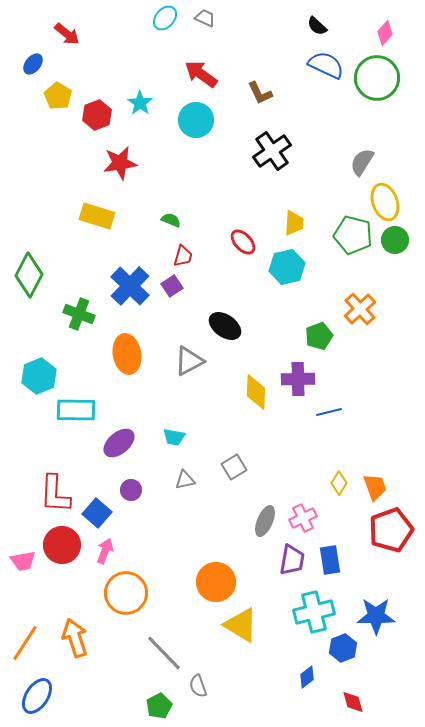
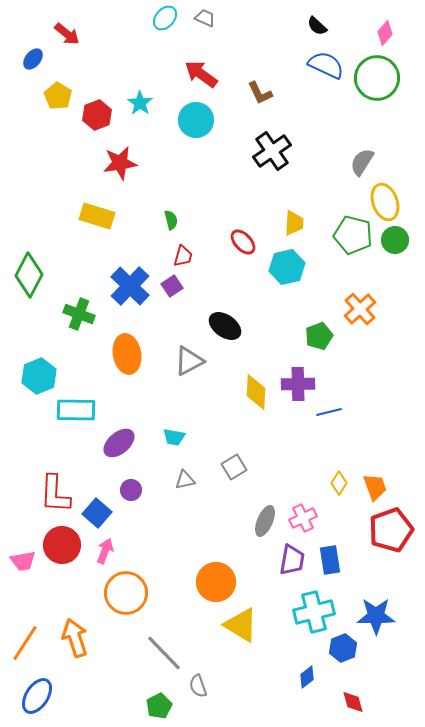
blue ellipse at (33, 64): moved 5 px up
green semicircle at (171, 220): rotated 54 degrees clockwise
purple cross at (298, 379): moved 5 px down
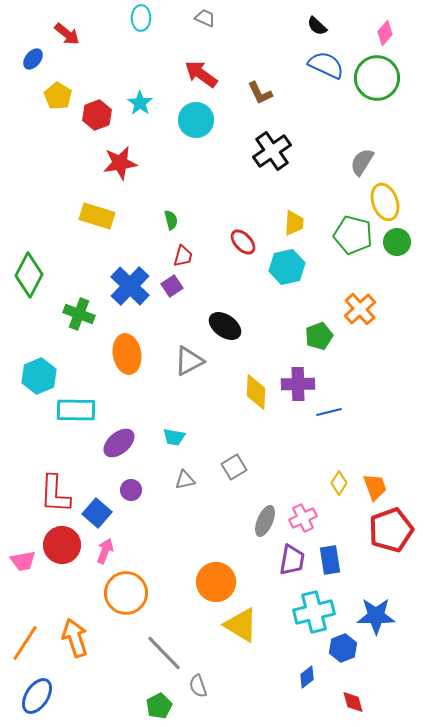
cyan ellipse at (165, 18): moved 24 px left; rotated 40 degrees counterclockwise
green circle at (395, 240): moved 2 px right, 2 px down
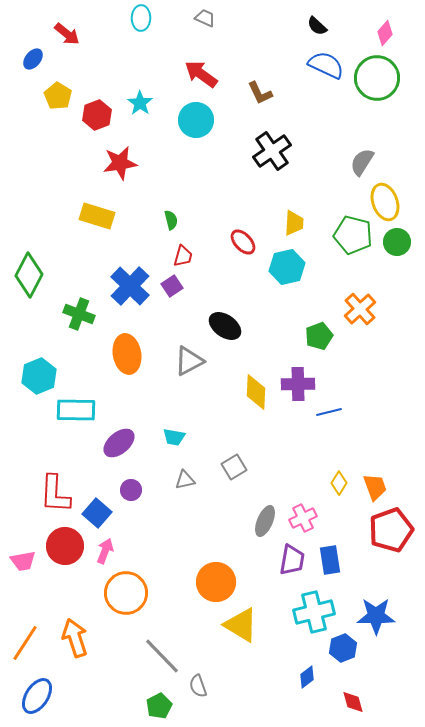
red circle at (62, 545): moved 3 px right, 1 px down
gray line at (164, 653): moved 2 px left, 3 px down
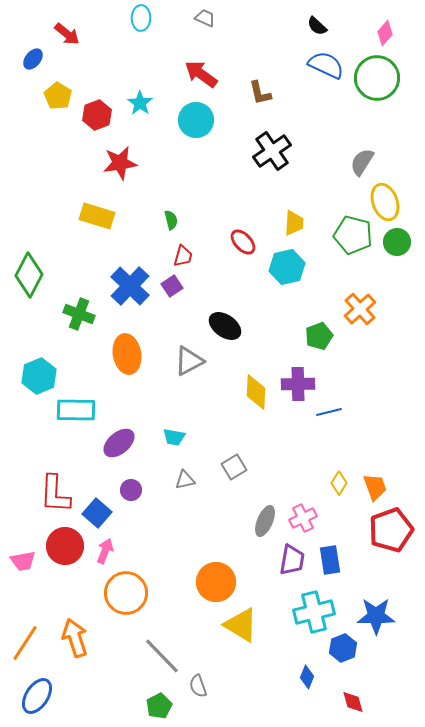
brown L-shape at (260, 93): rotated 12 degrees clockwise
blue diamond at (307, 677): rotated 30 degrees counterclockwise
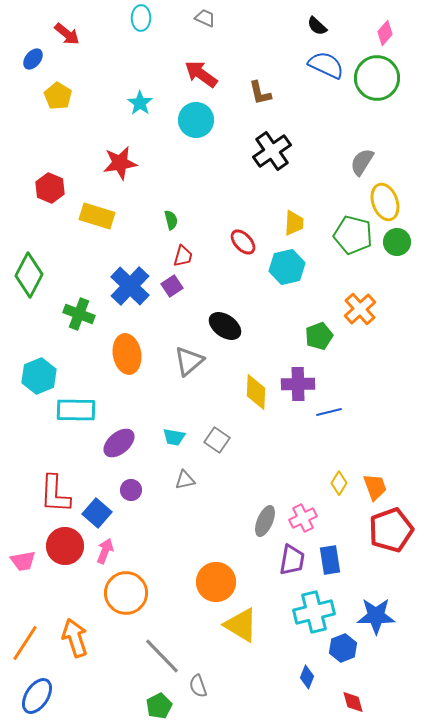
red hexagon at (97, 115): moved 47 px left, 73 px down; rotated 16 degrees counterclockwise
gray triangle at (189, 361): rotated 12 degrees counterclockwise
gray square at (234, 467): moved 17 px left, 27 px up; rotated 25 degrees counterclockwise
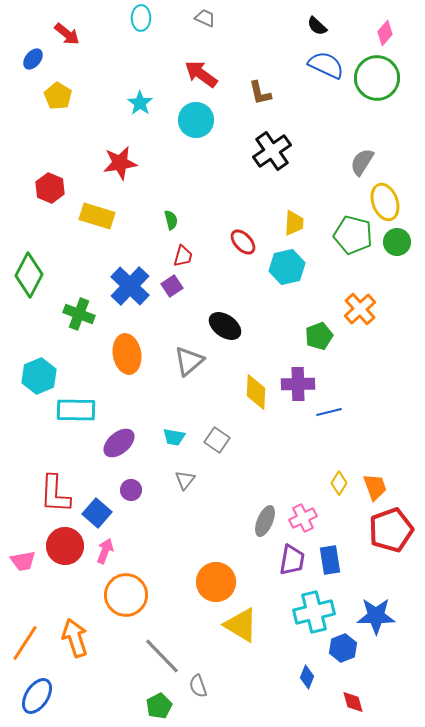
gray triangle at (185, 480): rotated 40 degrees counterclockwise
orange circle at (126, 593): moved 2 px down
